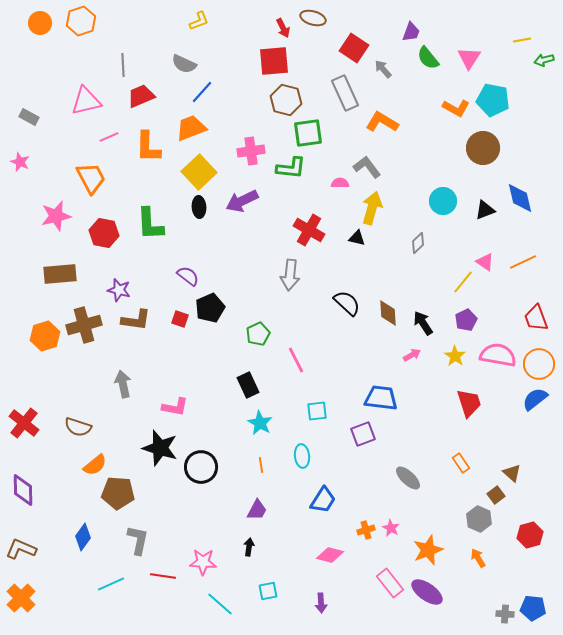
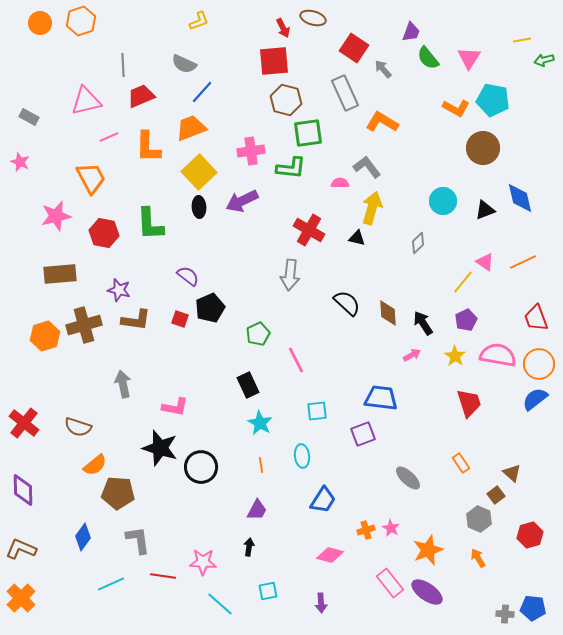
gray L-shape at (138, 540): rotated 20 degrees counterclockwise
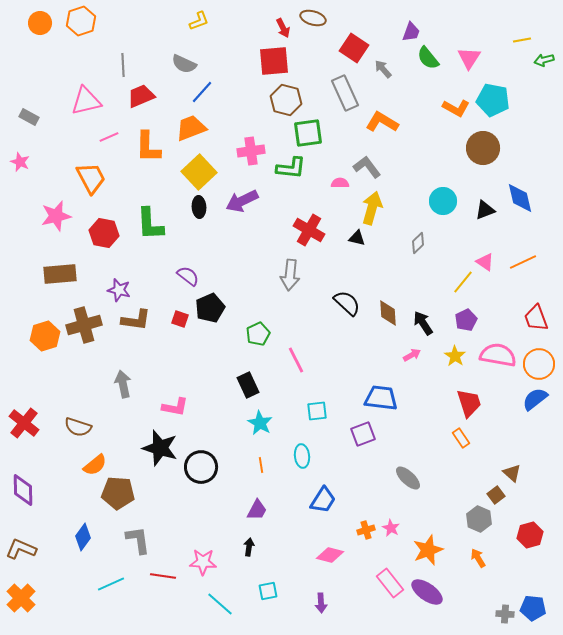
orange rectangle at (461, 463): moved 25 px up
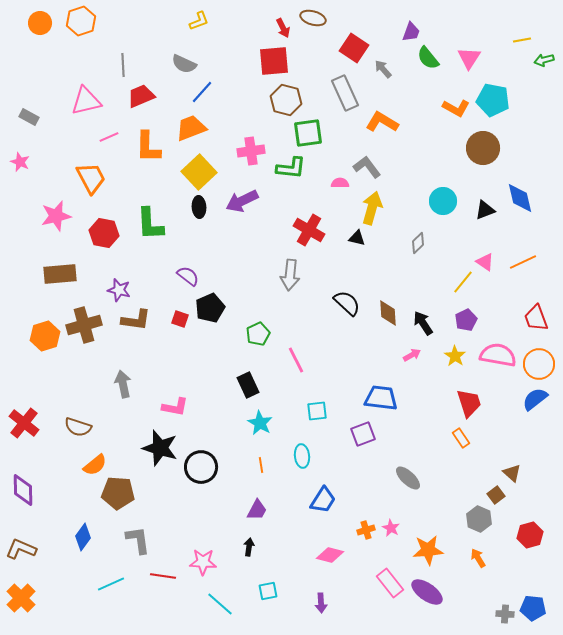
orange star at (428, 550): rotated 16 degrees clockwise
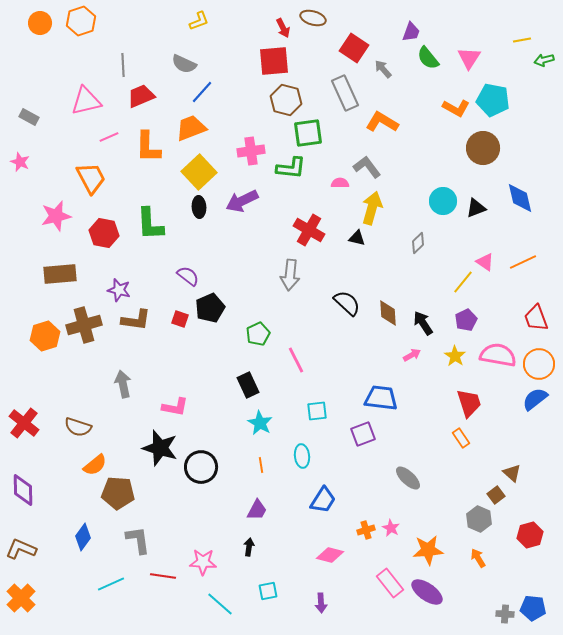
black triangle at (485, 210): moved 9 px left, 2 px up
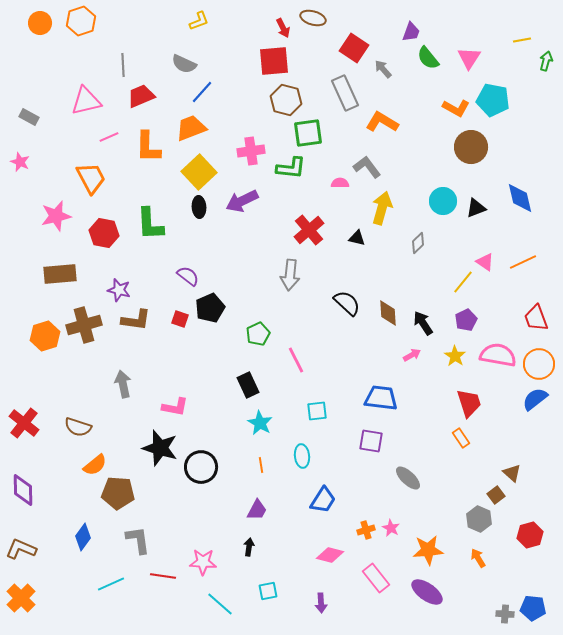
green arrow at (544, 60): moved 2 px right, 1 px down; rotated 120 degrees clockwise
brown circle at (483, 148): moved 12 px left, 1 px up
yellow arrow at (372, 208): moved 10 px right
red cross at (309, 230): rotated 20 degrees clockwise
purple square at (363, 434): moved 8 px right, 7 px down; rotated 30 degrees clockwise
pink rectangle at (390, 583): moved 14 px left, 5 px up
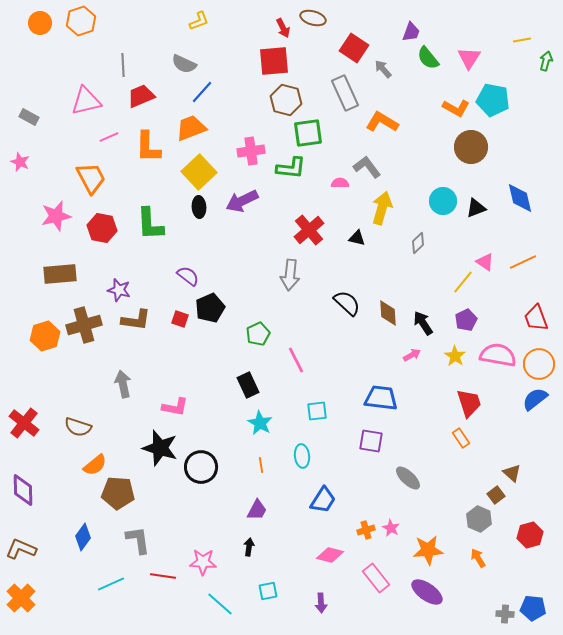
red hexagon at (104, 233): moved 2 px left, 5 px up
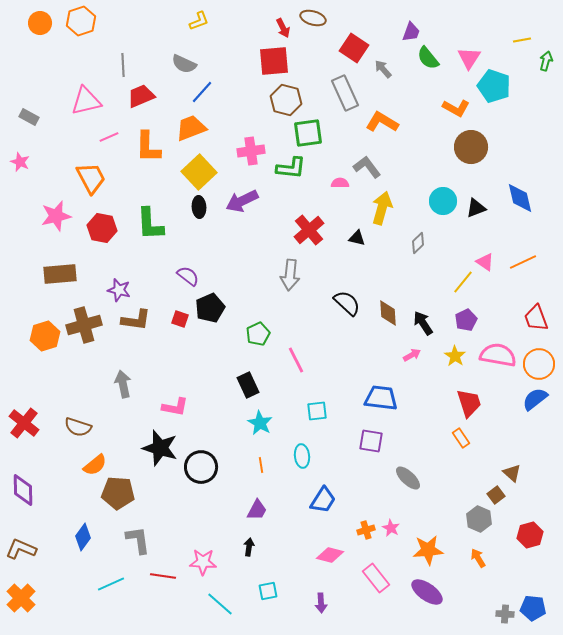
cyan pentagon at (493, 100): moved 1 px right, 14 px up; rotated 8 degrees clockwise
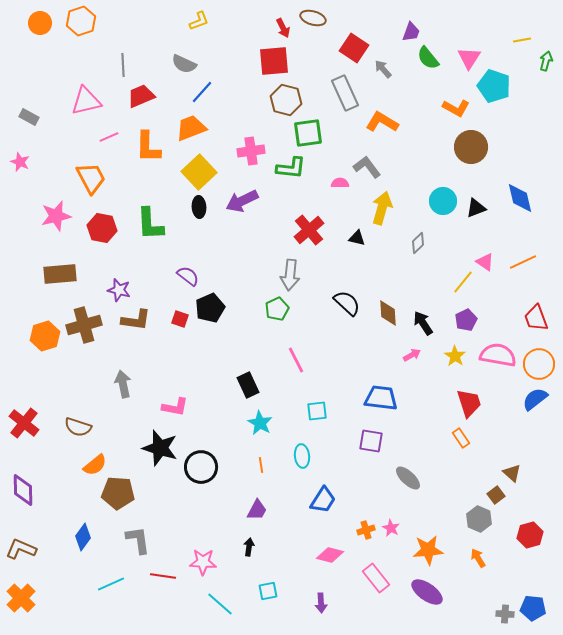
green pentagon at (258, 334): moved 19 px right, 25 px up
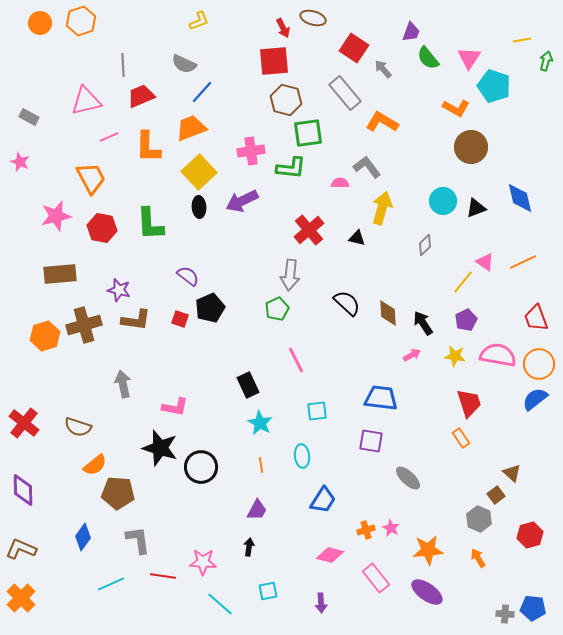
gray rectangle at (345, 93): rotated 16 degrees counterclockwise
gray diamond at (418, 243): moved 7 px right, 2 px down
yellow star at (455, 356): rotated 25 degrees counterclockwise
